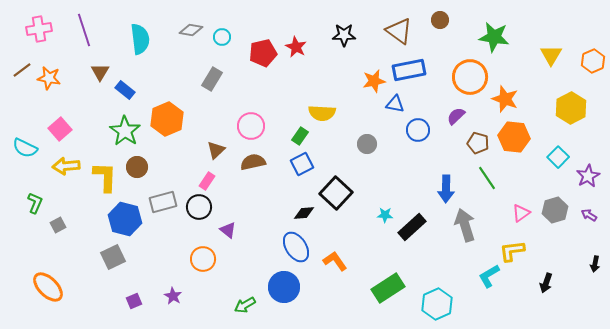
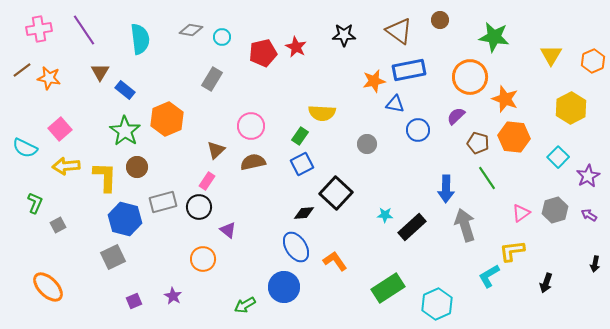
purple line at (84, 30): rotated 16 degrees counterclockwise
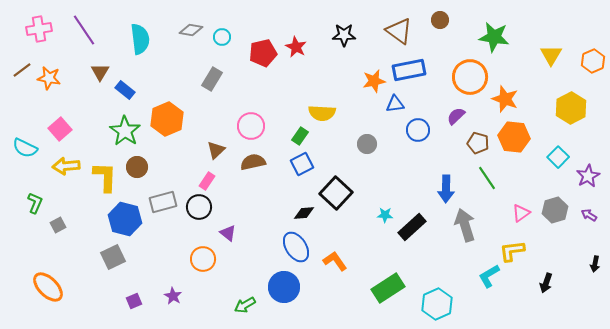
blue triangle at (395, 104): rotated 18 degrees counterclockwise
purple triangle at (228, 230): moved 3 px down
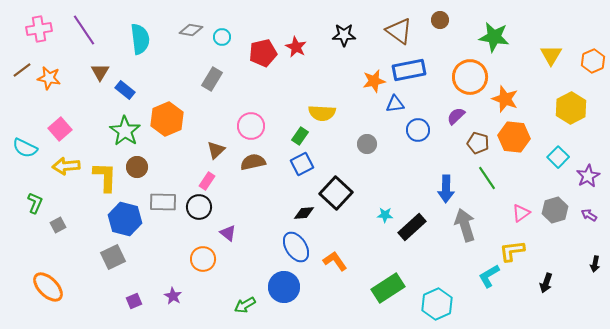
gray rectangle at (163, 202): rotated 16 degrees clockwise
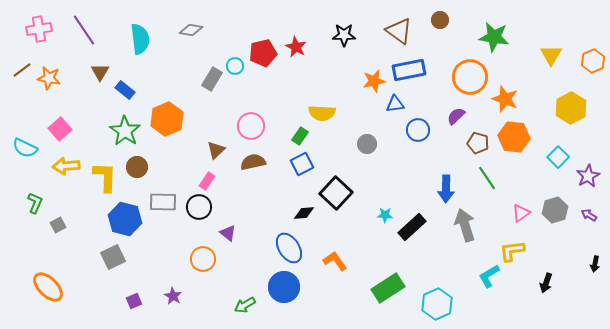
cyan circle at (222, 37): moved 13 px right, 29 px down
blue ellipse at (296, 247): moved 7 px left, 1 px down
